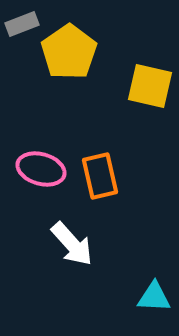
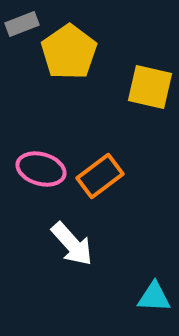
yellow square: moved 1 px down
orange rectangle: rotated 66 degrees clockwise
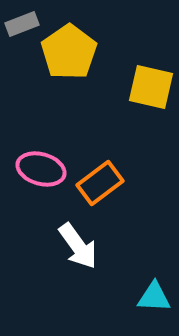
yellow square: moved 1 px right
orange rectangle: moved 7 px down
white arrow: moved 6 px right, 2 px down; rotated 6 degrees clockwise
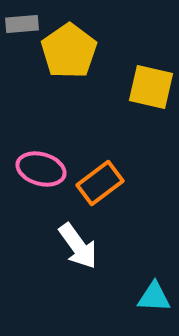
gray rectangle: rotated 16 degrees clockwise
yellow pentagon: moved 1 px up
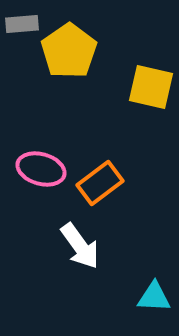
white arrow: moved 2 px right
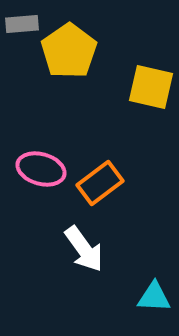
white arrow: moved 4 px right, 3 px down
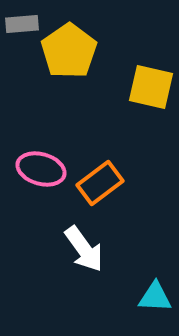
cyan triangle: moved 1 px right
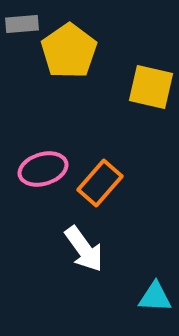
pink ellipse: moved 2 px right; rotated 33 degrees counterclockwise
orange rectangle: rotated 12 degrees counterclockwise
